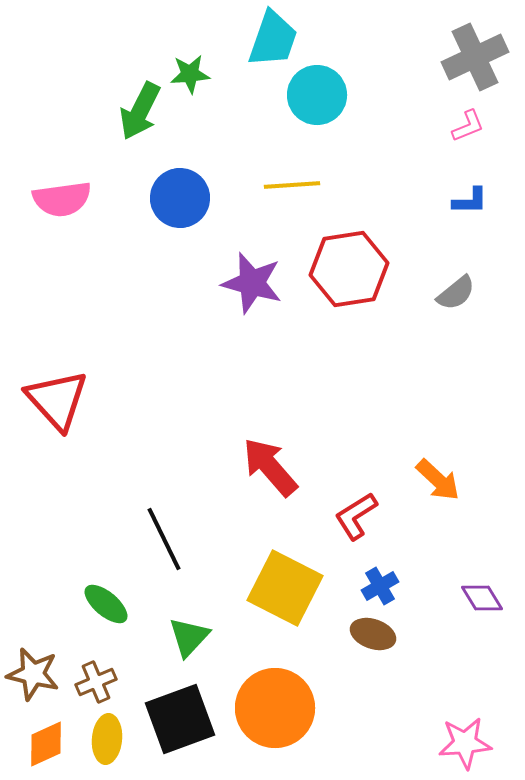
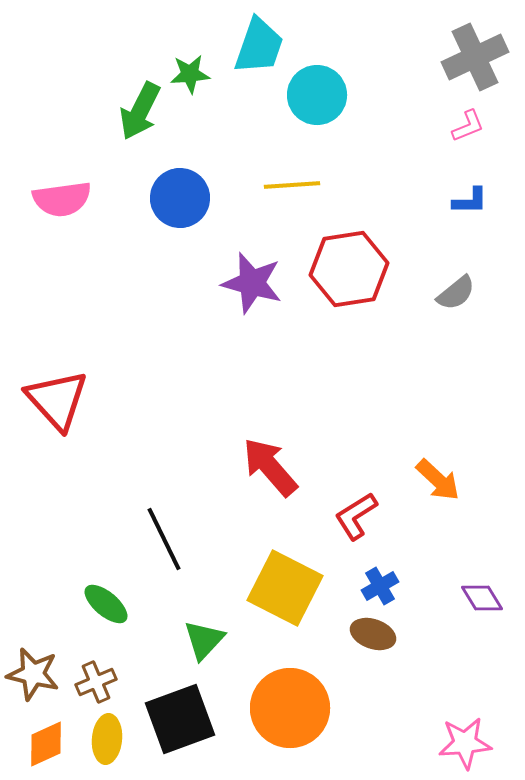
cyan trapezoid: moved 14 px left, 7 px down
green triangle: moved 15 px right, 3 px down
orange circle: moved 15 px right
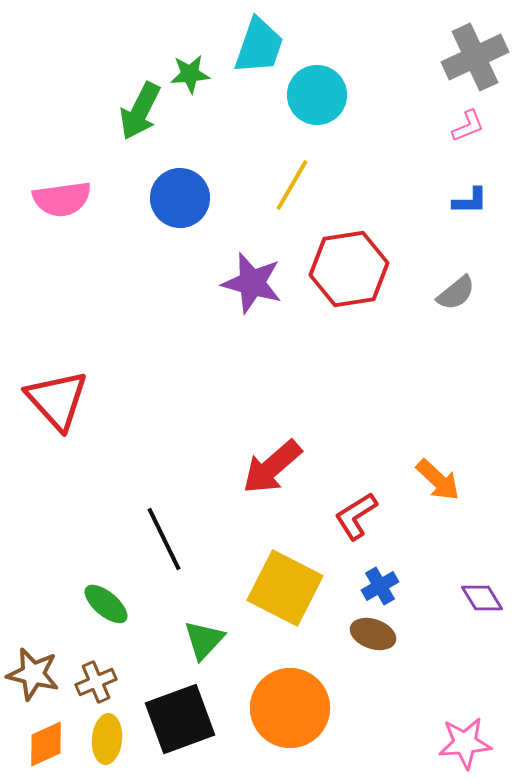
yellow line: rotated 56 degrees counterclockwise
red arrow: moved 2 px right; rotated 90 degrees counterclockwise
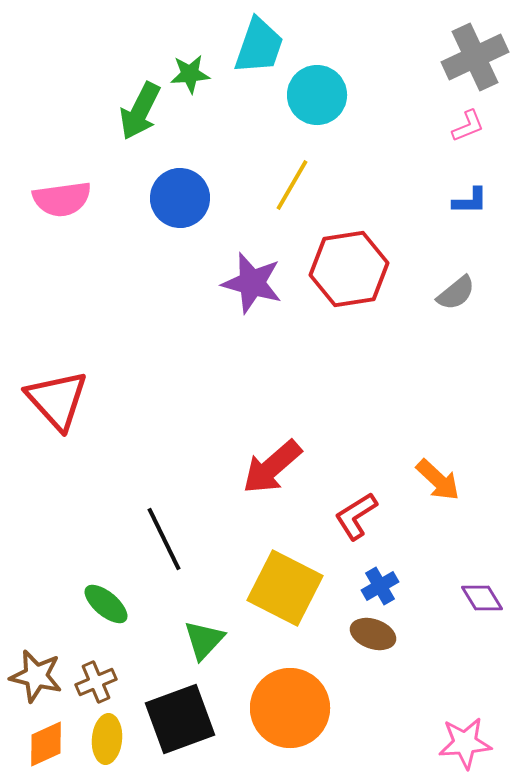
brown star: moved 3 px right, 2 px down
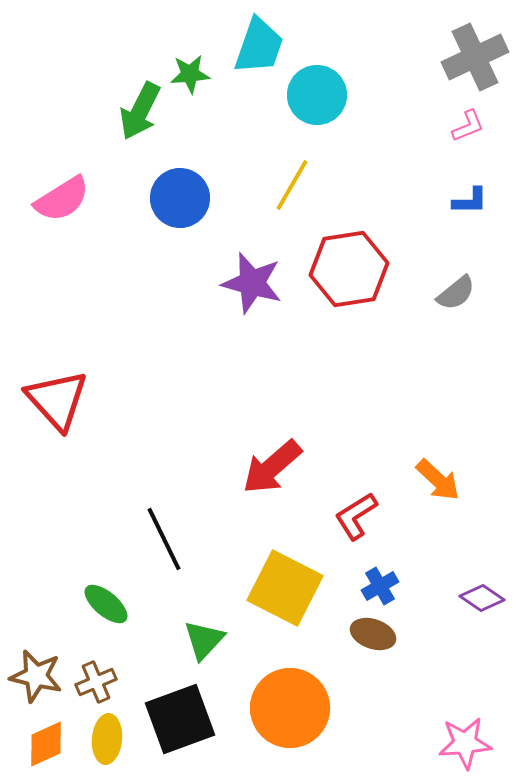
pink semicircle: rotated 24 degrees counterclockwise
purple diamond: rotated 24 degrees counterclockwise
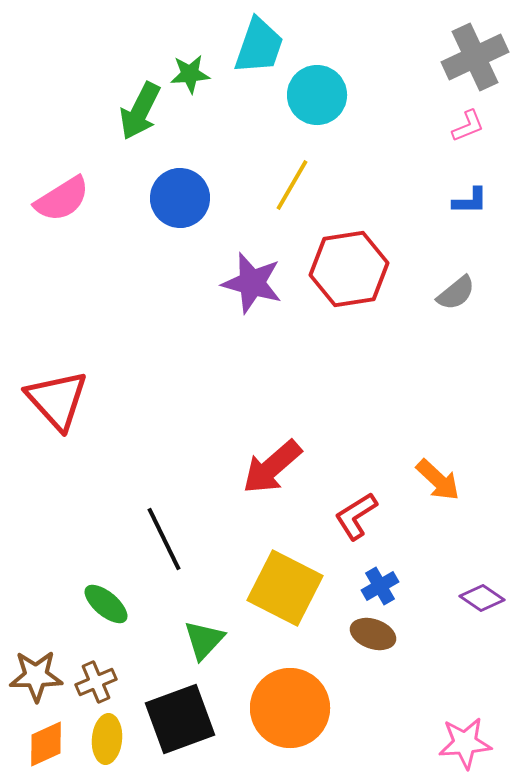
brown star: rotated 14 degrees counterclockwise
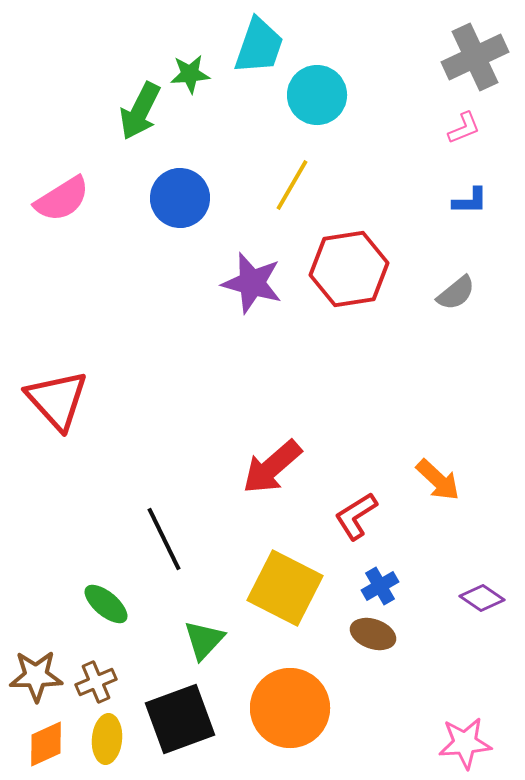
pink L-shape: moved 4 px left, 2 px down
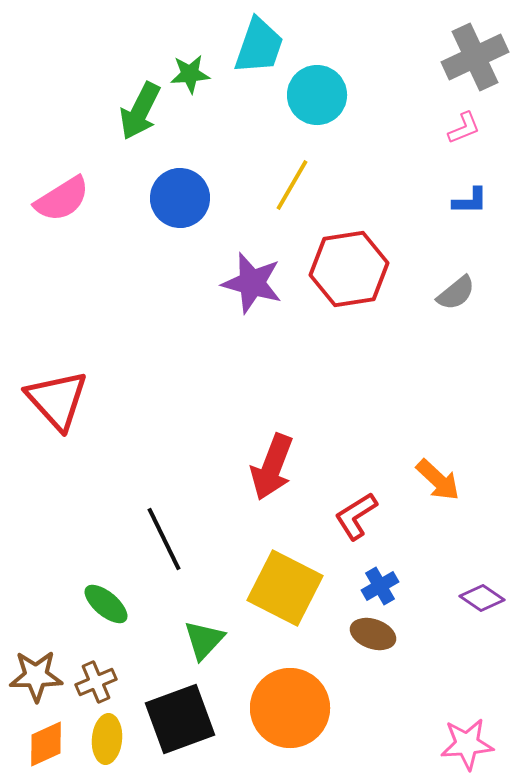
red arrow: rotated 28 degrees counterclockwise
pink star: moved 2 px right, 1 px down
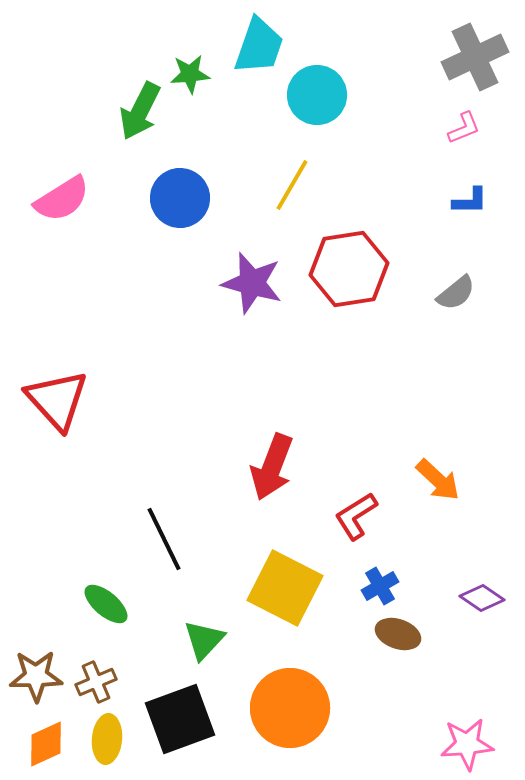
brown ellipse: moved 25 px right
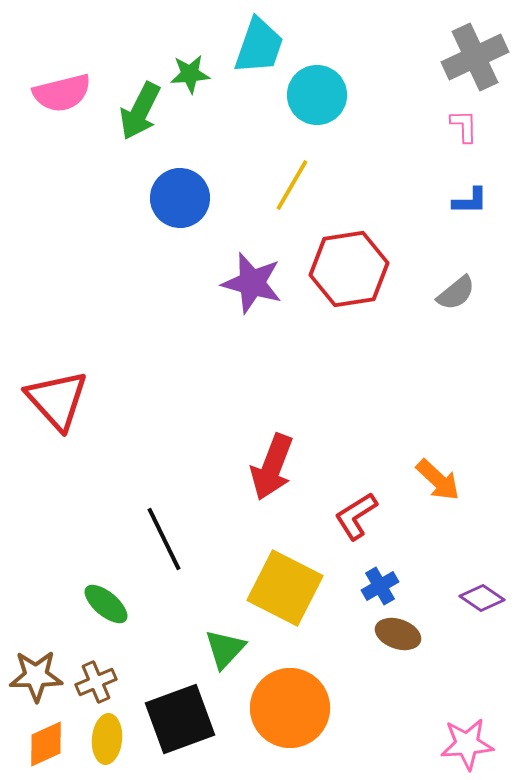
pink L-shape: moved 2 px up; rotated 69 degrees counterclockwise
pink semicircle: moved 106 px up; rotated 18 degrees clockwise
green triangle: moved 21 px right, 9 px down
